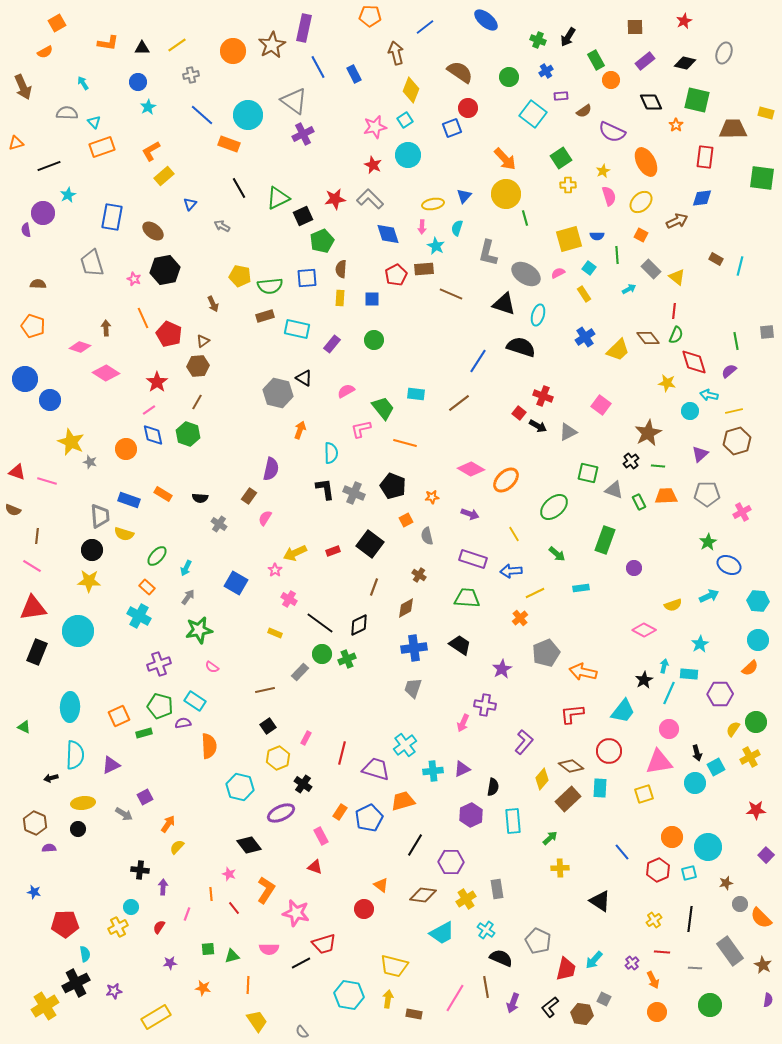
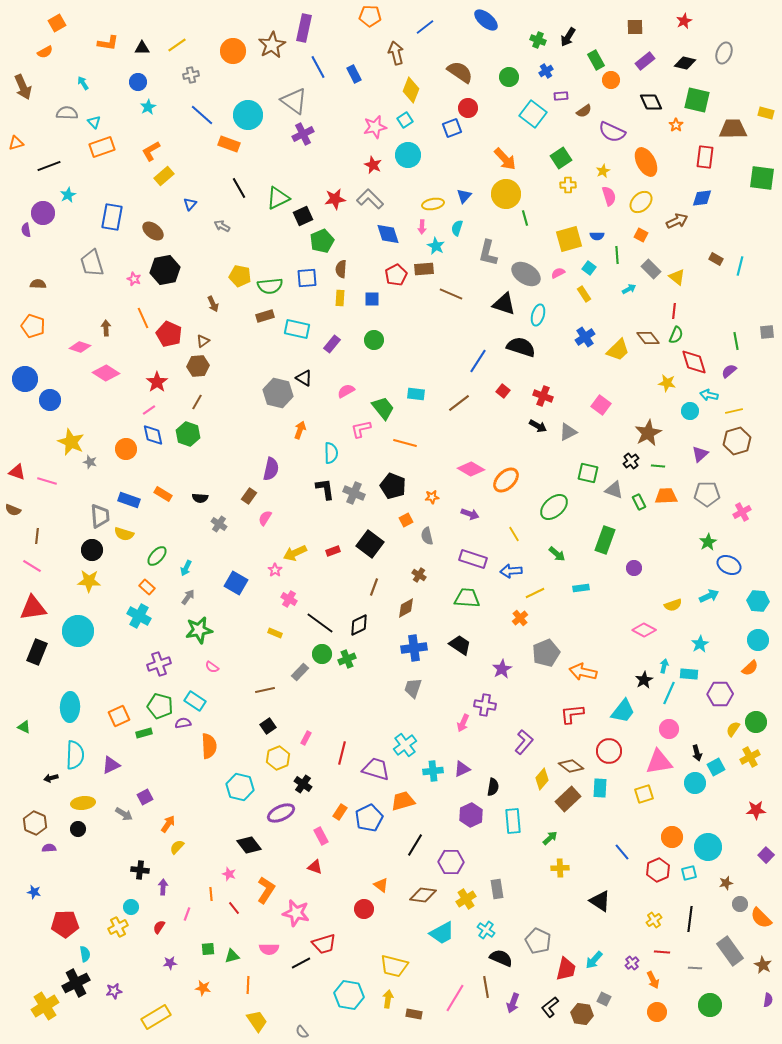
red square at (519, 413): moved 16 px left, 22 px up
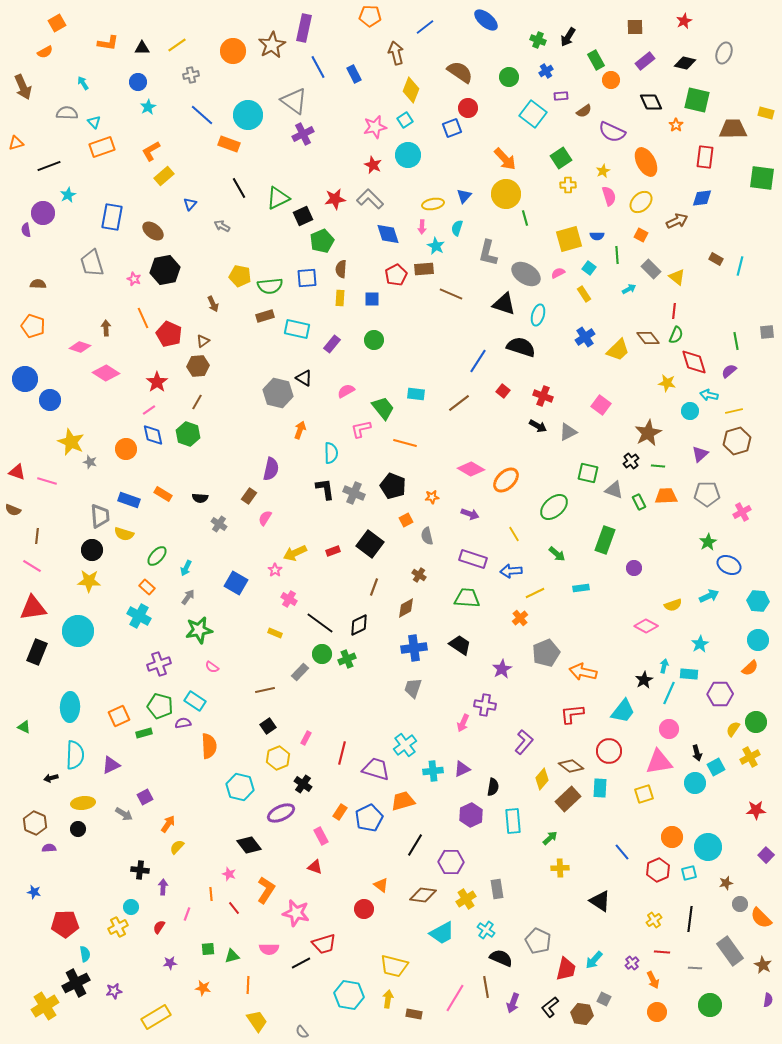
pink diamond at (644, 630): moved 2 px right, 4 px up
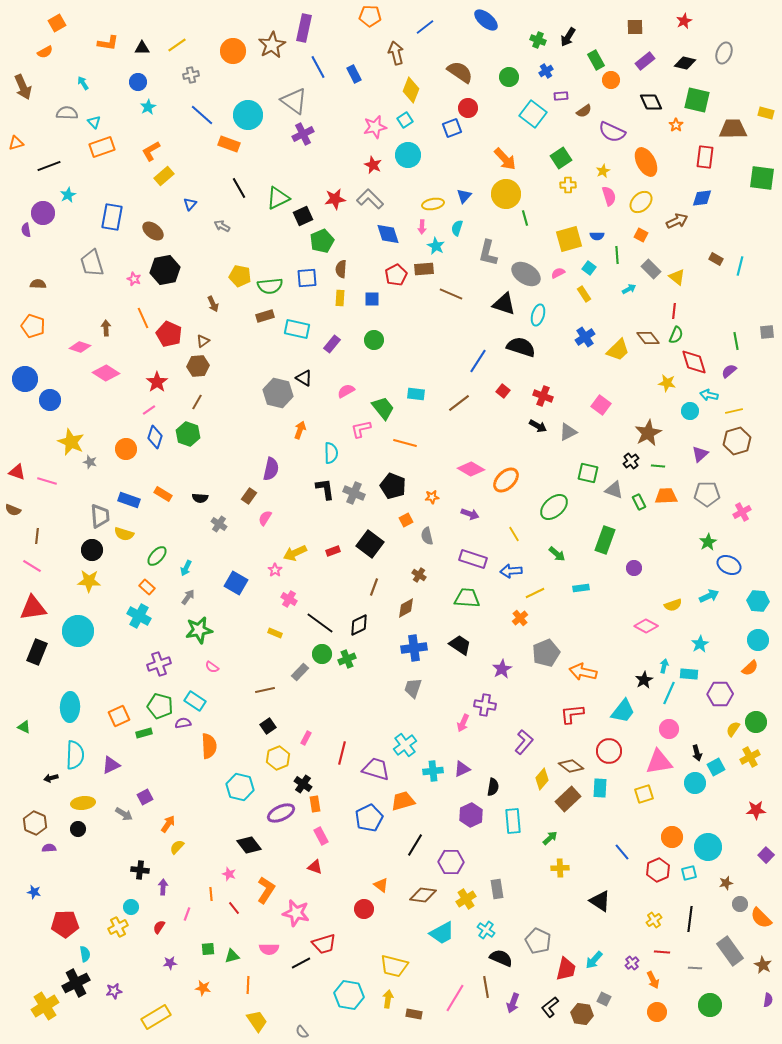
blue diamond at (153, 435): moved 2 px right, 2 px down; rotated 30 degrees clockwise
orange rectangle at (340, 812): moved 25 px left, 8 px up; rotated 42 degrees counterclockwise
